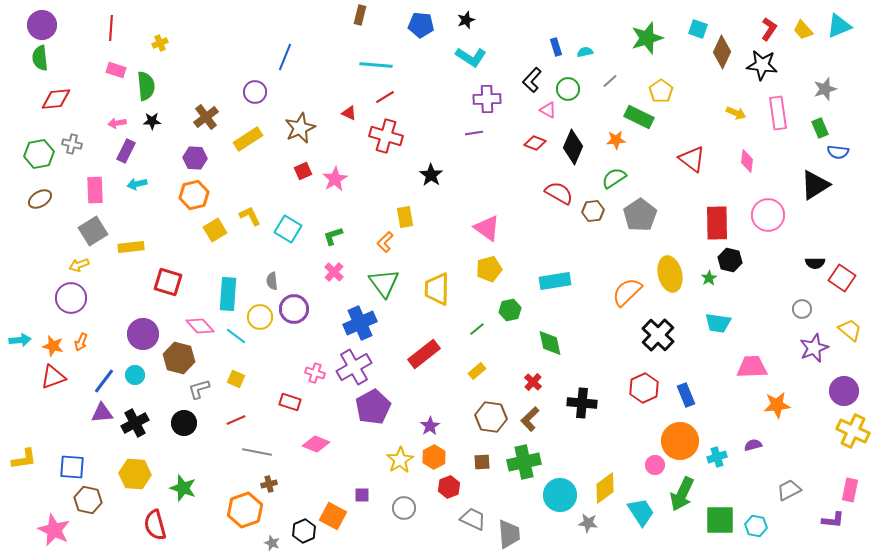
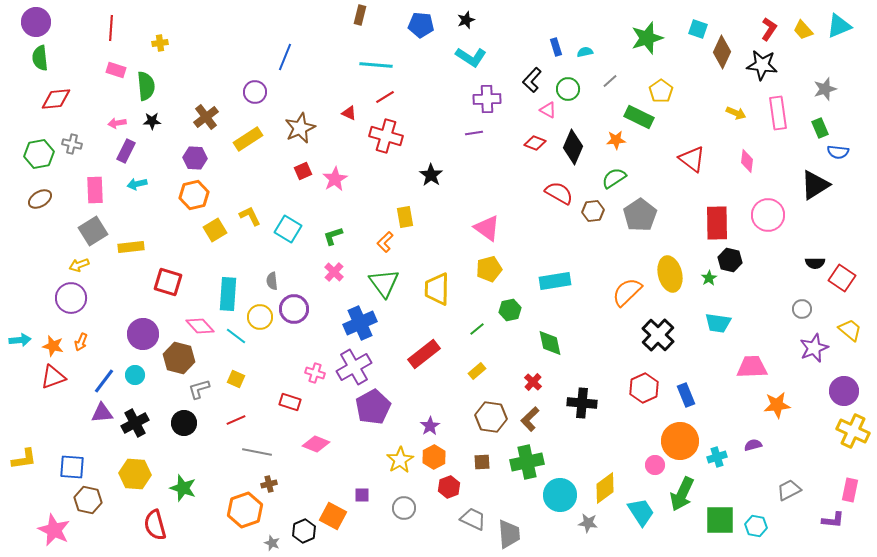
purple circle at (42, 25): moved 6 px left, 3 px up
yellow cross at (160, 43): rotated 14 degrees clockwise
green cross at (524, 462): moved 3 px right
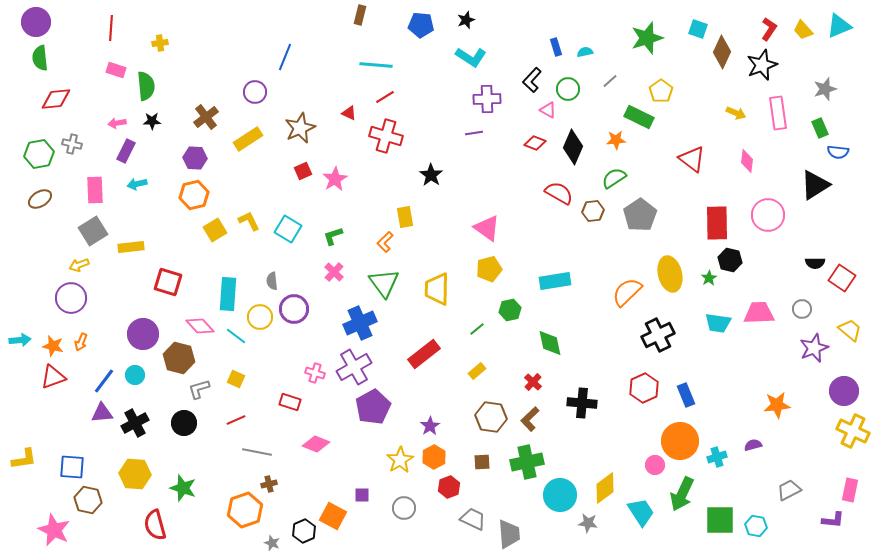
black star at (762, 65): rotated 28 degrees counterclockwise
yellow L-shape at (250, 216): moved 1 px left, 5 px down
black cross at (658, 335): rotated 20 degrees clockwise
pink trapezoid at (752, 367): moved 7 px right, 54 px up
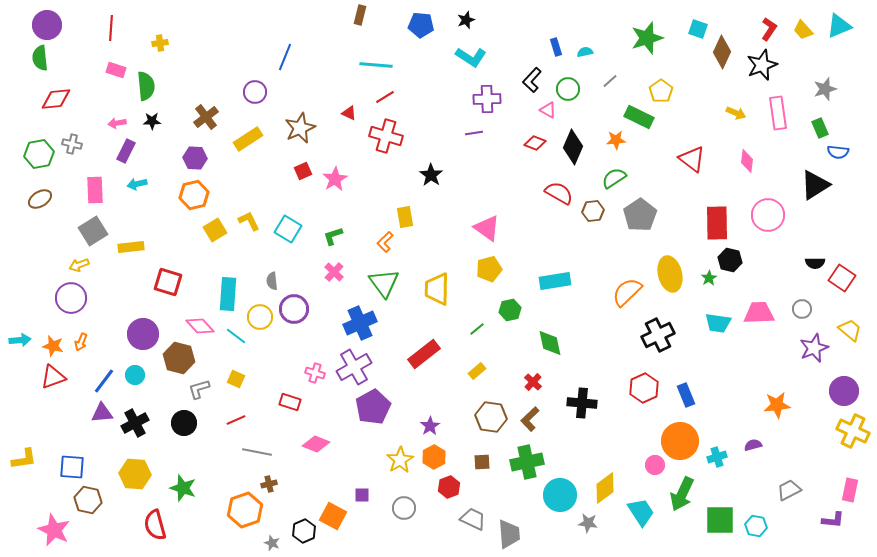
purple circle at (36, 22): moved 11 px right, 3 px down
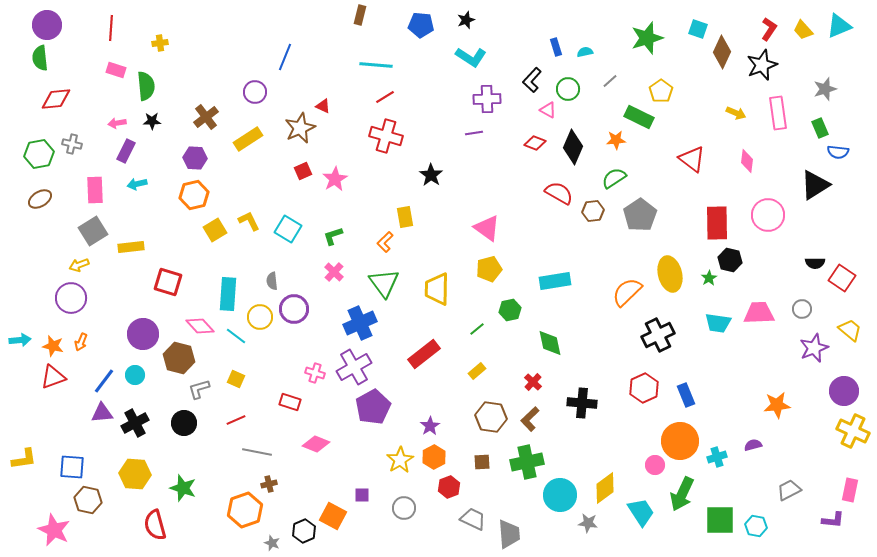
red triangle at (349, 113): moved 26 px left, 7 px up
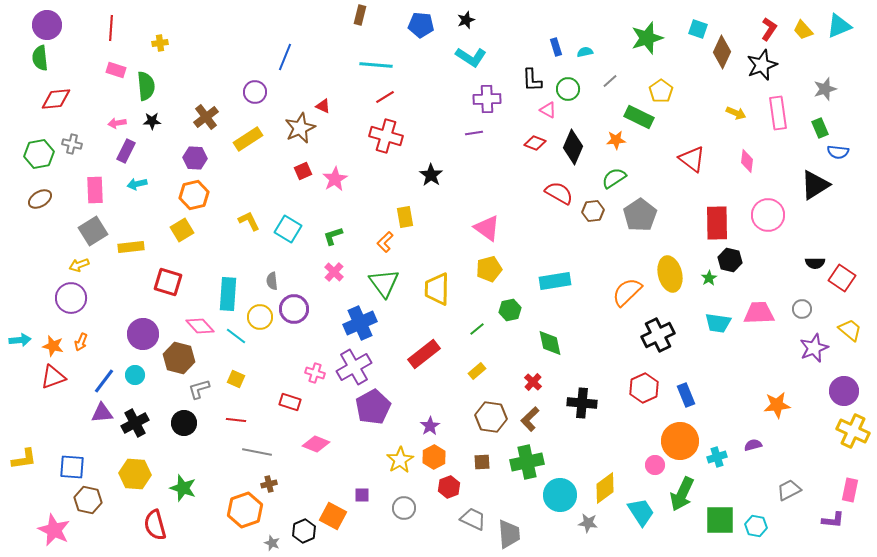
black L-shape at (532, 80): rotated 45 degrees counterclockwise
yellow square at (215, 230): moved 33 px left
red line at (236, 420): rotated 30 degrees clockwise
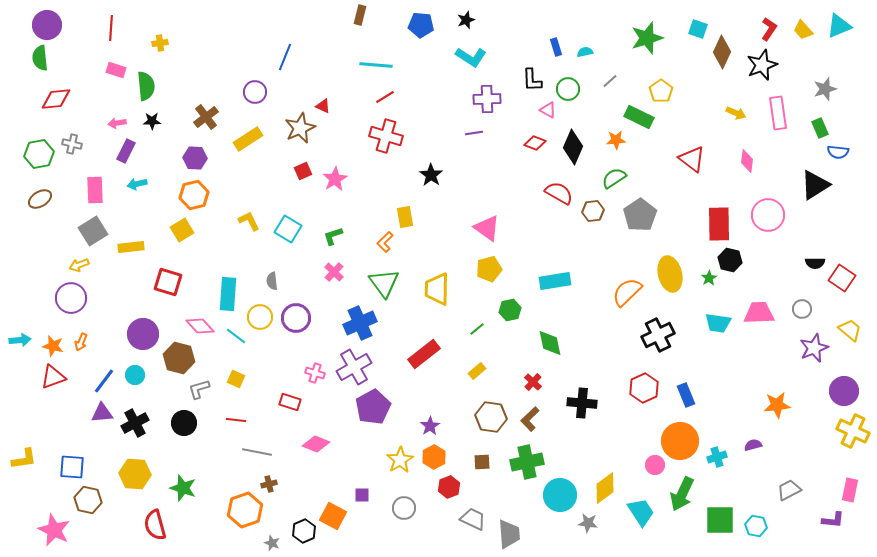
red rectangle at (717, 223): moved 2 px right, 1 px down
purple circle at (294, 309): moved 2 px right, 9 px down
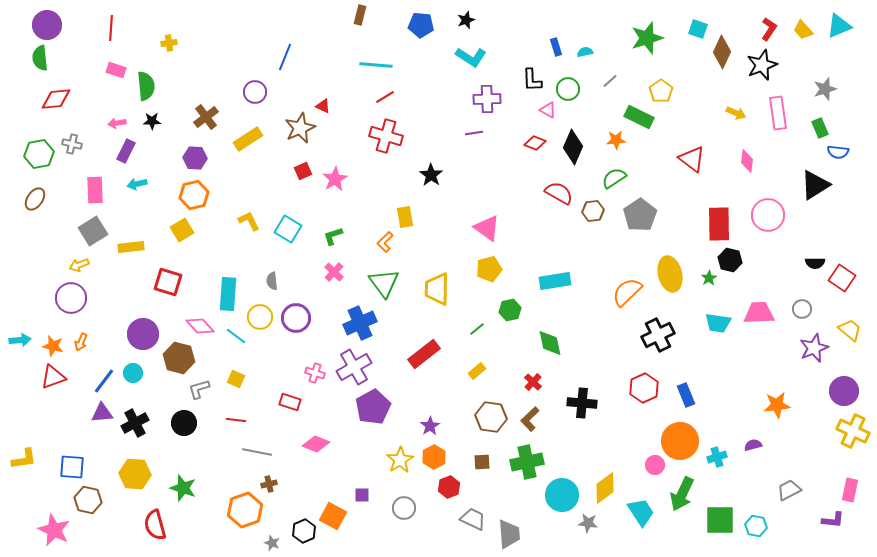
yellow cross at (160, 43): moved 9 px right
brown ellipse at (40, 199): moved 5 px left; rotated 25 degrees counterclockwise
cyan circle at (135, 375): moved 2 px left, 2 px up
cyan circle at (560, 495): moved 2 px right
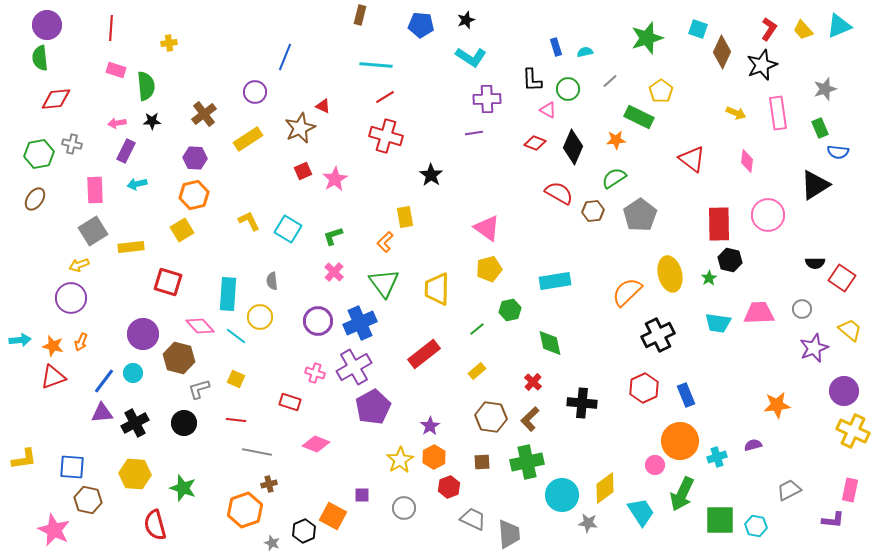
brown cross at (206, 117): moved 2 px left, 3 px up
purple circle at (296, 318): moved 22 px right, 3 px down
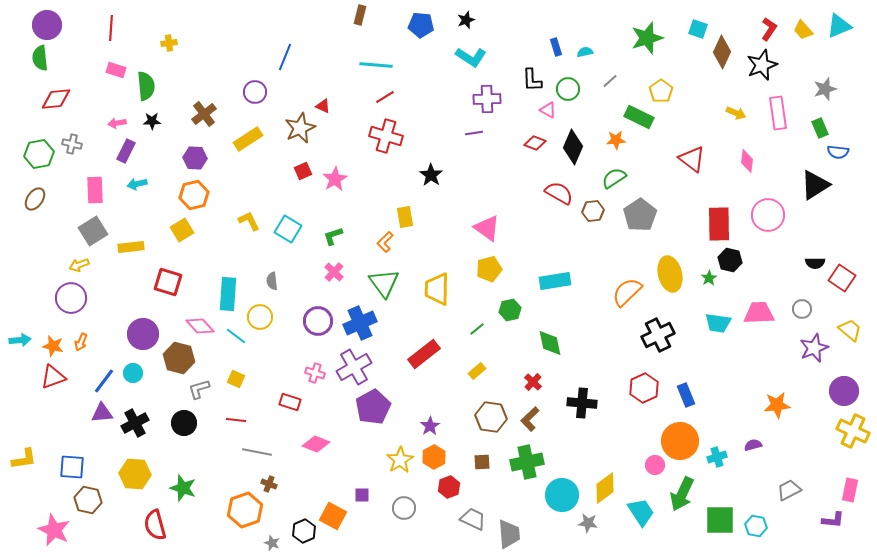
brown cross at (269, 484): rotated 35 degrees clockwise
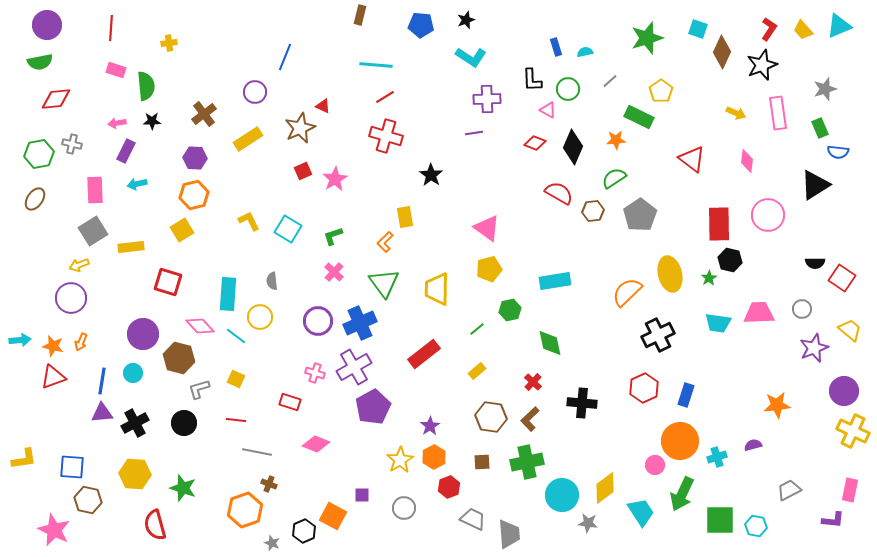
green semicircle at (40, 58): moved 4 px down; rotated 95 degrees counterclockwise
blue line at (104, 381): moved 2 px left; rotated 28 degrees counterclockwise
blue rectangle at (686, 395): rotated 40 degrees clockwise
